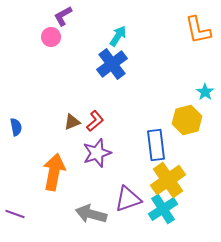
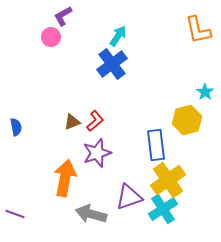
orange arrow: moved 11 px right, 6 px down
purple triangle: moved 1 px right, 2 px up
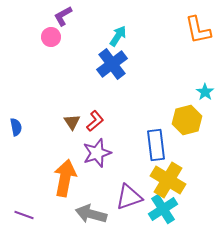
brown triangle: rotated 42 degrees counterclockwise
yellow cross: rotated 24 degrees counterclockwise
purple line: moved 9 px right, 1 px down
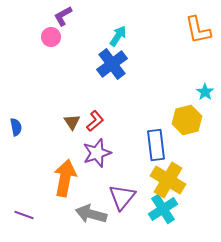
purple triangle: moved 7 px left; rotated 32 degrees counterclockwise
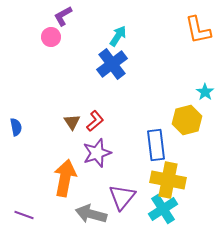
yellow cross: rotated 20 degrees counterclockwise
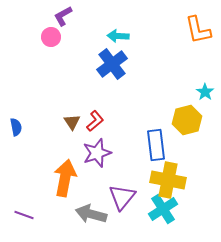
cyan arrow: rotated 120 degrees counterclockwise
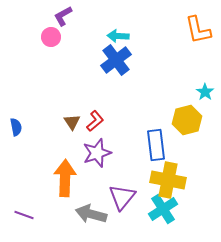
blue cross: moved 4 px right, 4 px up
orange arrow: rotated 9 degrees counterclockwise
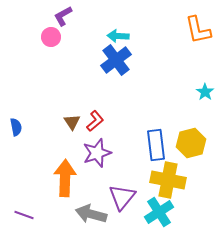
yellow hexagon: moved 4 px right, 23 px down
cyan cross: moved 4 px left, 3 px down
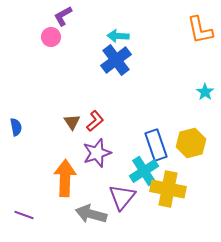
orange L-shape: moved 2 px right
blue rectangle: rotated 12 degrees counterclockwise
yellow cross: moved 9 px down
cyan cross: moved 15 px left, 41 px up
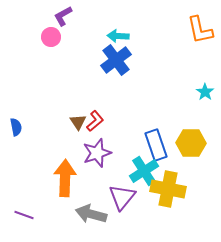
brown triangle: moved 6 px right
yellow hexagon: rotated 16 degrees clockwise
